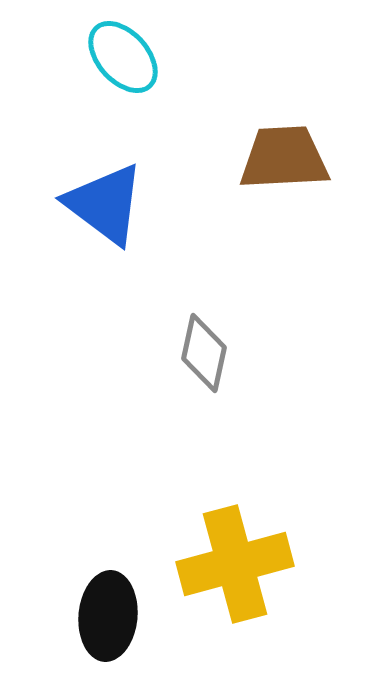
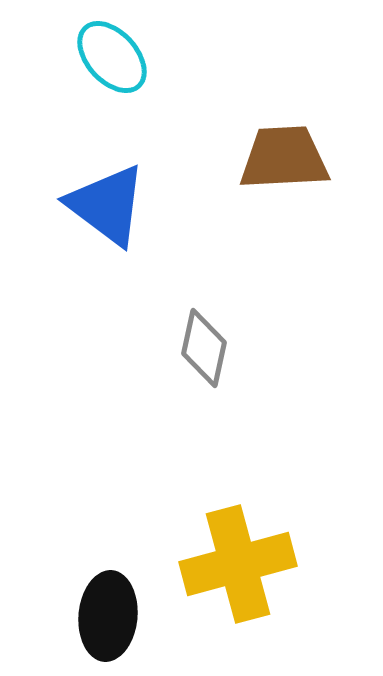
cyan ellipse: moved 11 px left
blue triangle: moved 2 px right, 1 px down
gray diamond: moved 5 px up
yellow cross: moved 3 px right
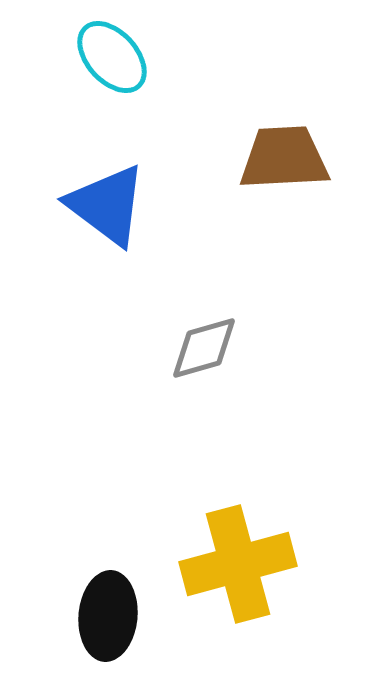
gray diamond: rotated 62 degrees clockwise
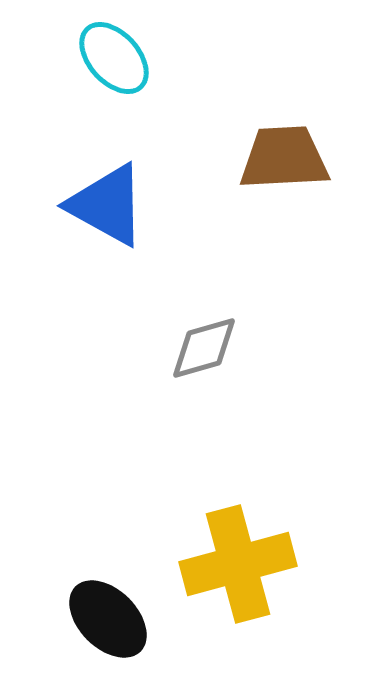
cyan ellipse: moved 2 px right, 1 px down
blue triangle: rotated 8 degrees counterclockwise
black ellipse: moved 3 px down; rotated 50 degrees counterclockwise
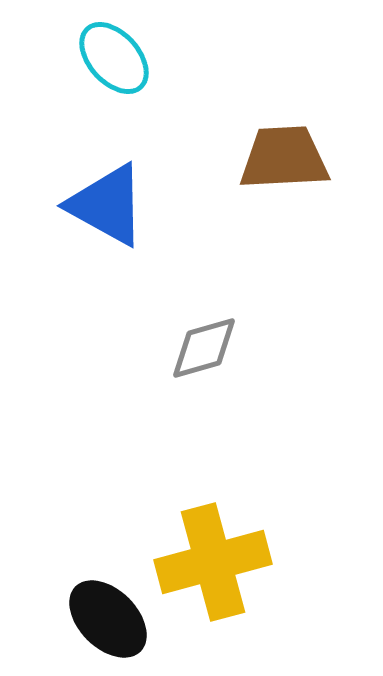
yellow cross: moved 25 px left, 2 px up
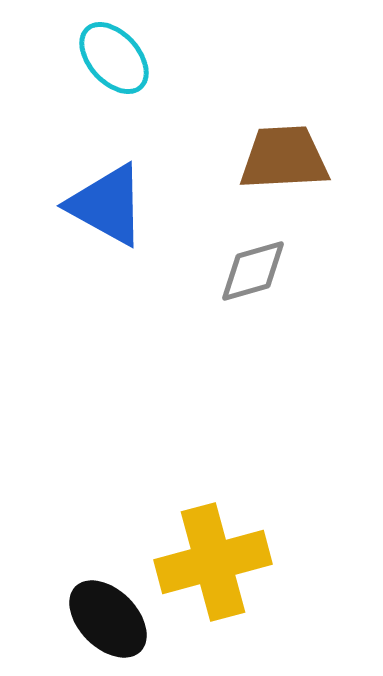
gray diamond: moved 49 px right, 77 px up
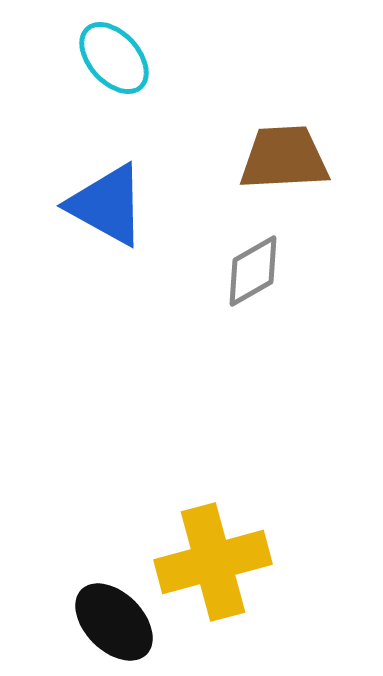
gray diamond: rotated 14 degrees counterclockwise
black ellipse: moved 6 px right, 3 px down
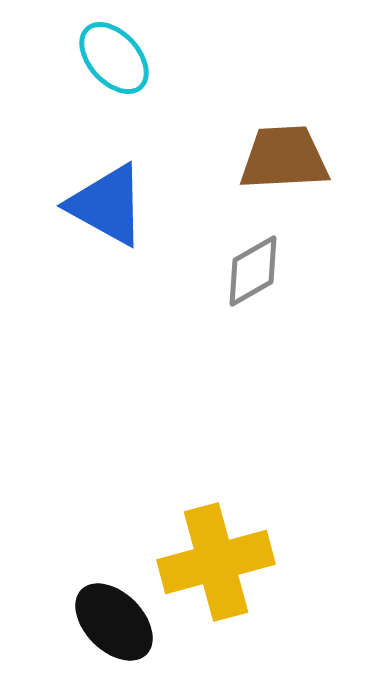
yellow cross: moved 3 px right
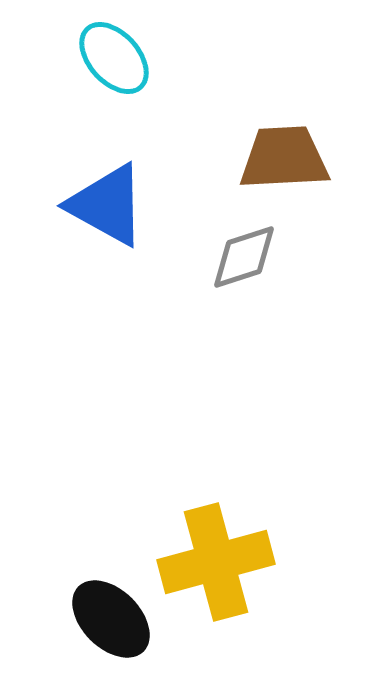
gray diamond: moved 9 px left, 14 px up; rotated 12 degrees clockwise
black ellipse: moved 3 px left, 3 px up
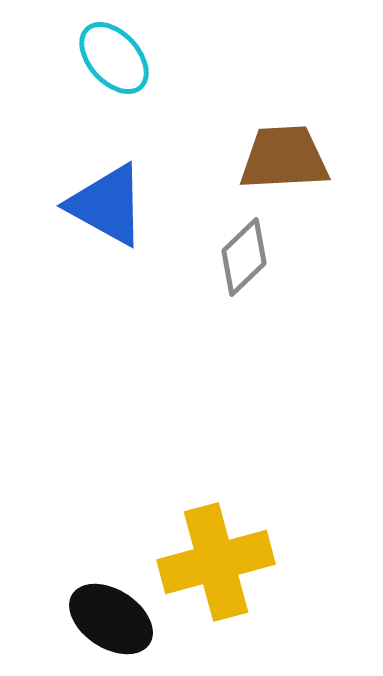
gray diamond: rotated 26 degrees counterclockwise
black ellipse: rotated 12 degrees counterclockwise
